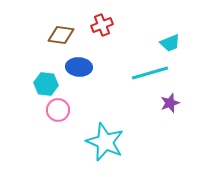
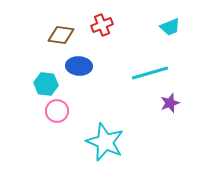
cyan trapezoid: moved 16 px up
blue ellipse: moved 1 px up
pink circle: moved 1 px left, 1 px down
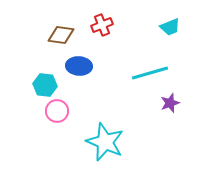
cyan hexagon: moved 1 px left, 1 px down
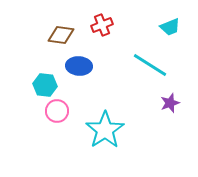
cyan line: moved 8 px up; rotated 48 degrees clockwise
cyan star: moved 12 px up; rotated 15 degrees clockwise
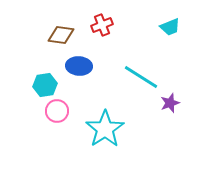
cyan line: moved 9 px left, 12 px down
cyan hexagon: rotated 15 degrees counterclockwise
cyan star: moved 1 px up
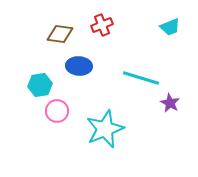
brown diamond: moved 1 px left, 1 px up
cyan line: moved 1 px down; rotated 15 degrees counterclockwise
cyan hexagon: moved 5 px left
purple star: rotated 24 degrees counterclockwise
cyan star: rotated 12 degrees clockwise
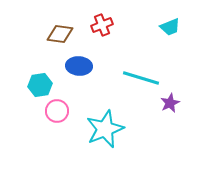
purple star: rotated 18 degrees clockwise
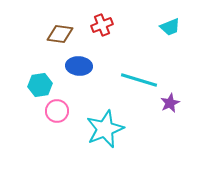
cyan line: moved 2 px left, 2 px down
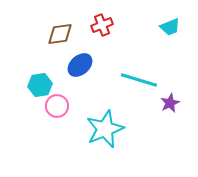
brown diamond: rotated 16 degrees counterclockwise
blue ellipse: moved 1 px right, 1 px up; rotated 45 degrees counterclockwise
pink circle: moved 5 px up
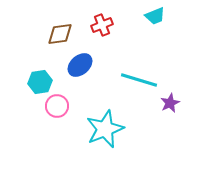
cyan trapezoid: moved 15 px left, 11 px up
cyan hexagon: moved 3 px up
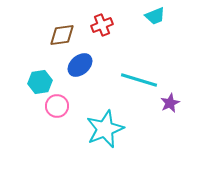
brown diamond: moved 2 px right, 1 px down
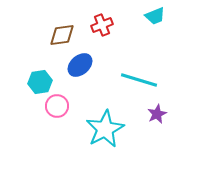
purple star: moved 13 px left, 11 px down
cyan star: rotated 6 degrees counterclockwise
